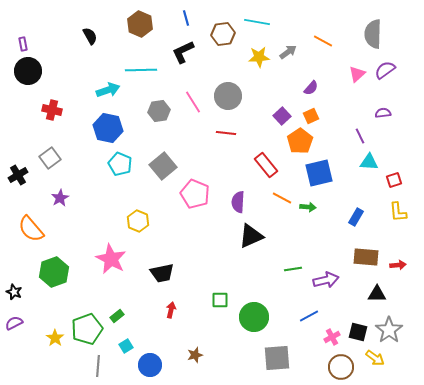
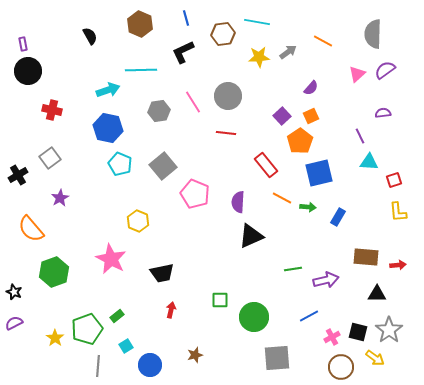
blue rectangle at (356, 217): moved 18 px left
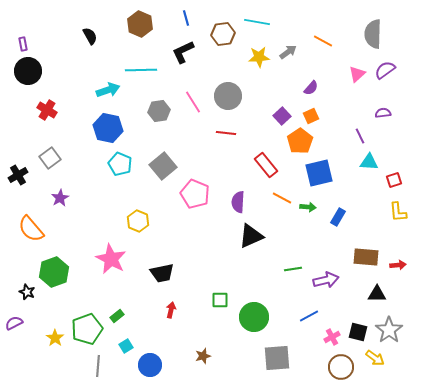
red cross at (52, 110): moved 5 px left; rotated 18 degrees clockwise
black star at (14, 292): moved 13 px right
brown star at (195, 355): moved 8 px right, 1 px down
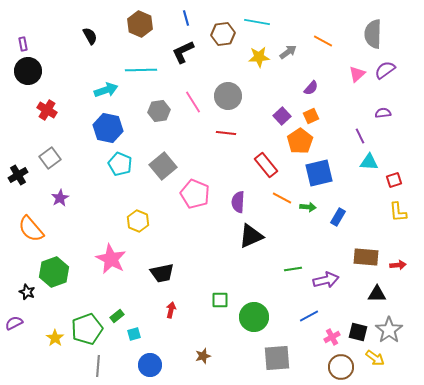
cyan arrow at (108, 90): moved 2 px left
cyan square at (126, 346): moved 8 px right, 12 px up; rotated 16 degrees clockwise
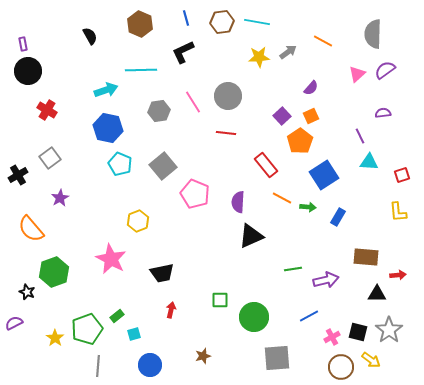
brown hexagon at (223, 34): moved 1 px left, 12 px up
blue square at (319, 173): moved 5 px right, 2 px down; rotated 20 degrees counterclockwise
red square at (394, 180): moved 8 px right, 5 px up
yellow hexagon at (138, 221): rotated 15 degrees clockwise
red arrow at (398, 265): moved 10 px down
yellow arrow at (375, 358): moved 4 px left, 2 px down
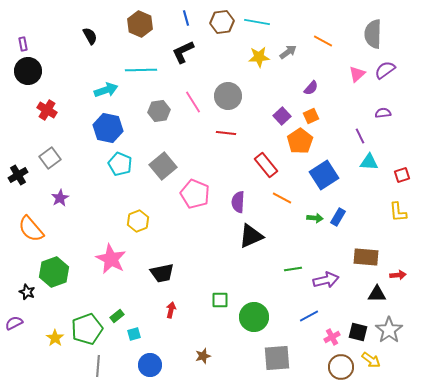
green arrow at (308, 207): moved 7 px right, 11 px down
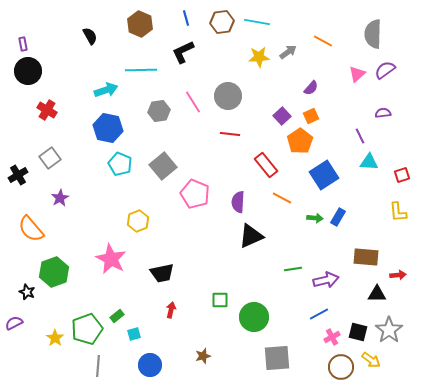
red line at (226, 133): moved 4 px right, 1 px down
blue line at (309, 316): moved 10 px right, 2 px up
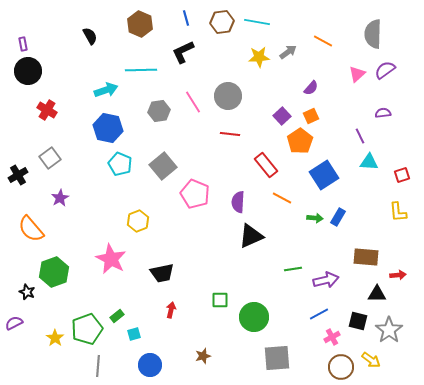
black square at (358, 332): moved 11 px up
